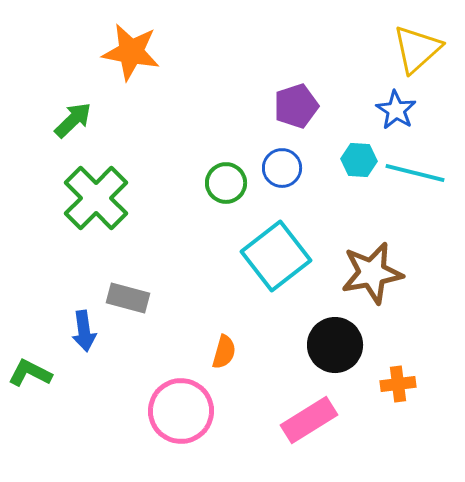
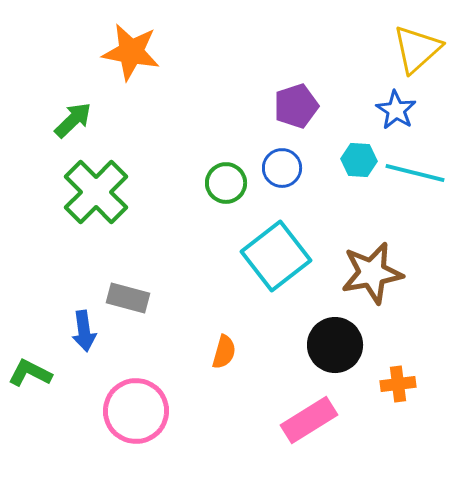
green cross: moved 6 px up
pink circle: moved 45 px left
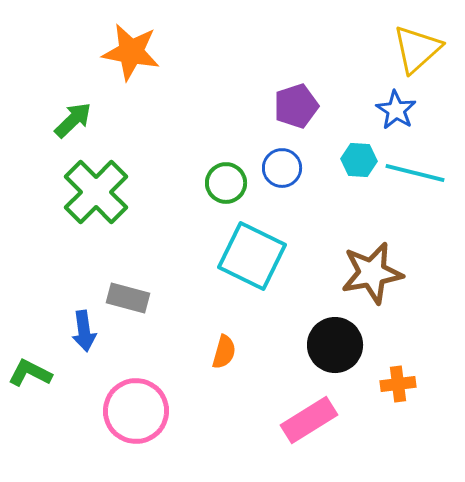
cyan square: moved 24 px left; rotated 26 degrees counterclockwise
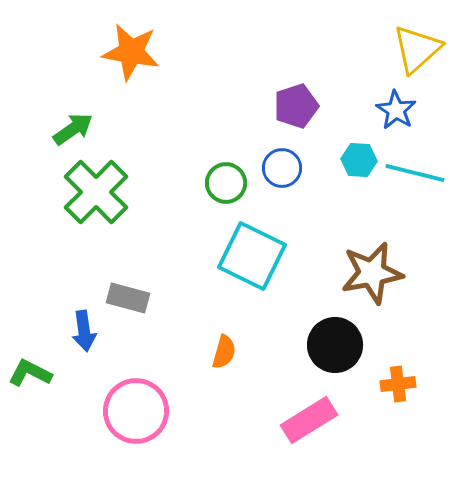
green arrow: moved 9 px down; rotated 9 degrees clockwise
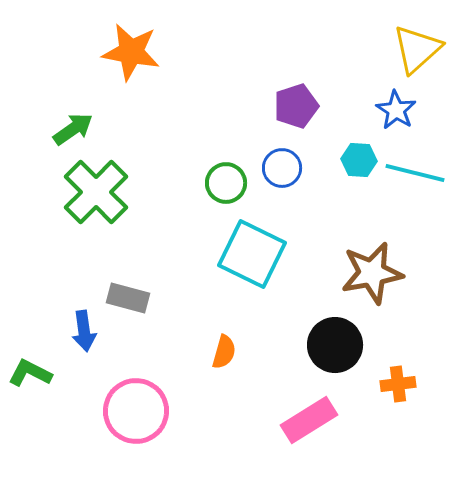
cyan square: moved 2 px up
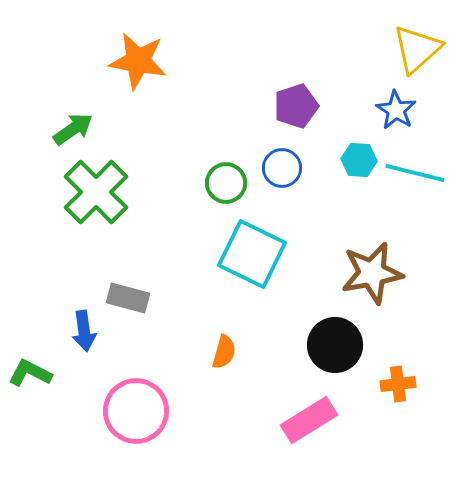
orange star: moved 7 px right, 9 px down
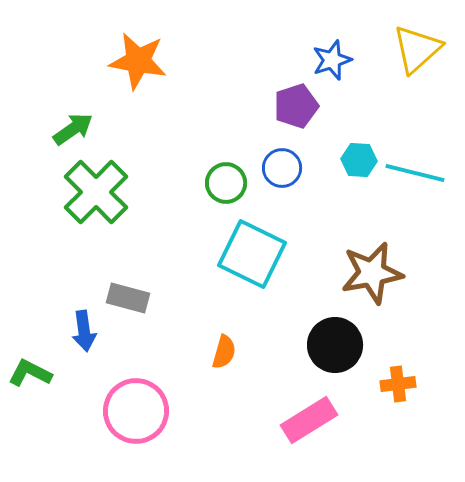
blue star: moved 64 px left, 50 px up; rotated 21 degrees clockwise
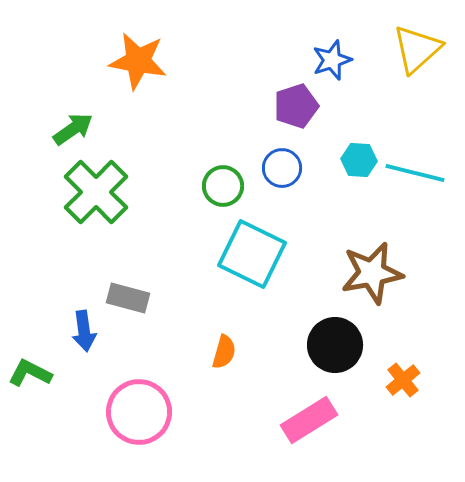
green circle: moved 3 px left, 3 px down
orange cross: moved 5 px right, 4 px up; rotated 32 degrees counterclockwise
pink circle: moved 3 px right, 1 px down
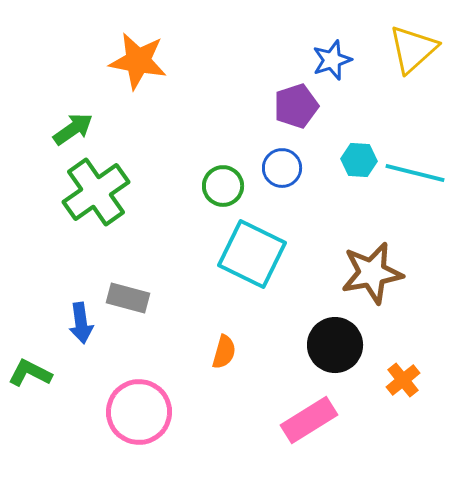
yellow triangle: moved 4 px left
green cross: rotated 10 degrees clockwise
blue arrow: moved 3 px left, 8 px up
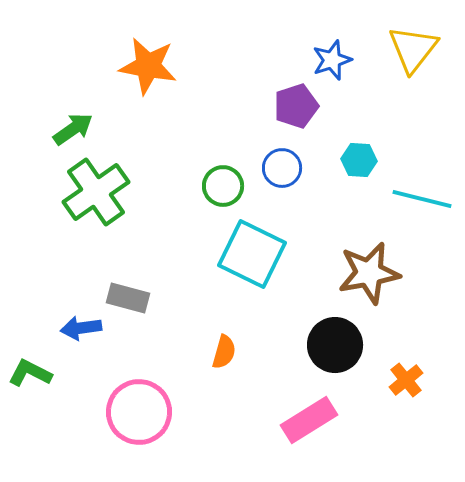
yellow triangle: rotated 10 degrees counterclockwise
orange star: moved 10 px right, 5 px down
cyan line: moved 7 px right, 26 px down
brown star: moved 3 px left
blue arrow: moved 5 px down; rotated 90 degrees clockwise
orange cross: moved 3 px right
